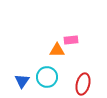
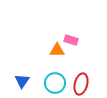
pink rectangle: rotated 24 degrees clockwise
cyan circle: moved 8 px right, 6 px down
red ellipse: moved 2 px left
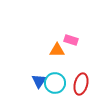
blue triangle: moved 17 px right
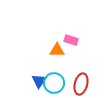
cyan circle: moved 1 px left
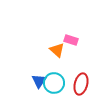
orange triangle: rotated 42 degrees clockwise
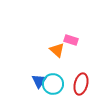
cyan circle: moved 1 px left, 1 px down
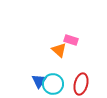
orange triangle: moved 2 px right
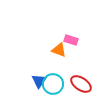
orange triangle: rotated 21 degrees counterclockwise
red ellipse: rotated 70 degrees counterclockwise
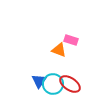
red ellipse: moved 11 px left
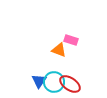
cyan circle: moved 1 px right, 2 px up
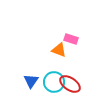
pink rectangle: moved 1 px up
blue triangle: moved 8 px left
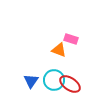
cyan circle: moved 2 px up
